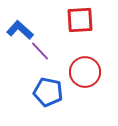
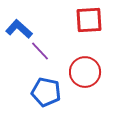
red square: moved 9 px right
blue L-shape: moved 1 px left, 1 px up
blue pentagon: moved 2 px left
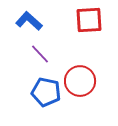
blue L-shape: moved 10 px right, 8 px up
purple line: moved 3 px down
red circle: moved 5 px left, 9 px down
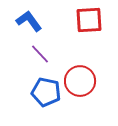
blue L-shape: rotated 12 degrees clockwise
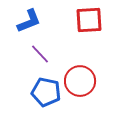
blue L-shape: rotated 104 degrees clockwise
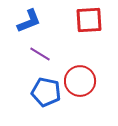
purple line: rotated 15 degrees counterclockwise
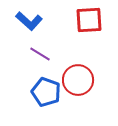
blue L-shape: rotated 64 degrees clockwise
red circle: moved 2 px left, 1 px up
blue pentagon: rotated 8 degrees clockwise
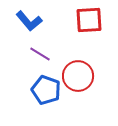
blue L-shape: rotated 8 degrees clockwise
red circle: moved 4 px up
blue pentagon: moved 2 px up
